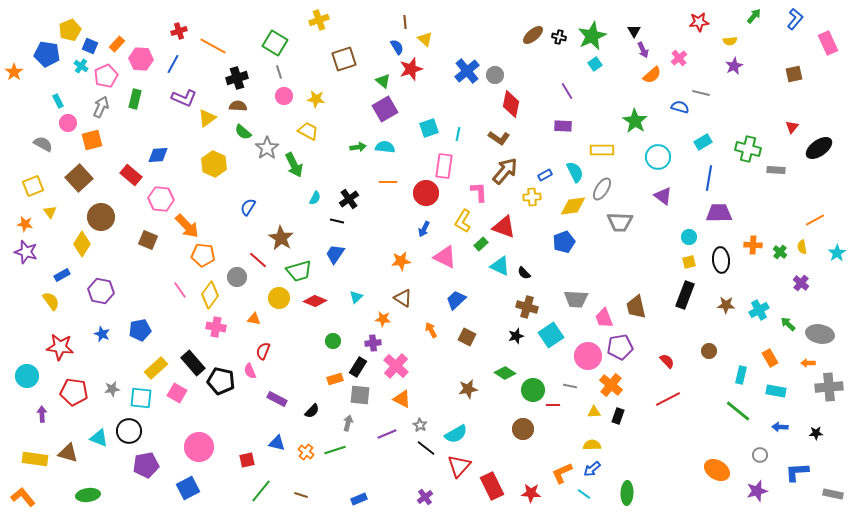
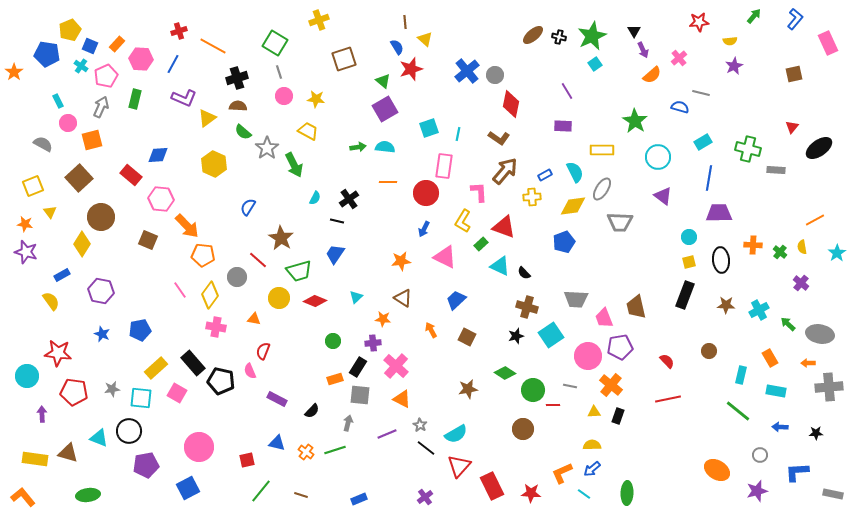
red star at (60, 347): moved 2 px left, 6 px down
red line at (668, 399): rotated 15 degrees clockwise
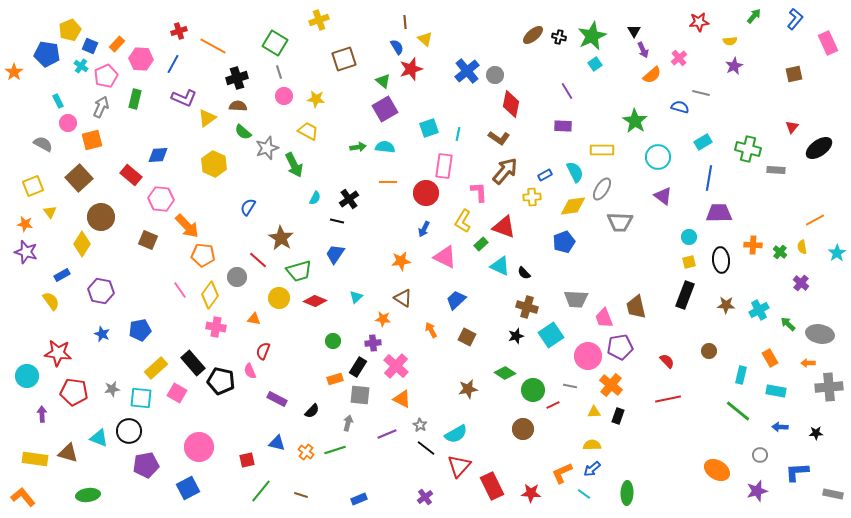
gray star at (267, 148): rotated 15 degrees clockwise
red line at (553, 405): rotated 24 degrees counterclockwise
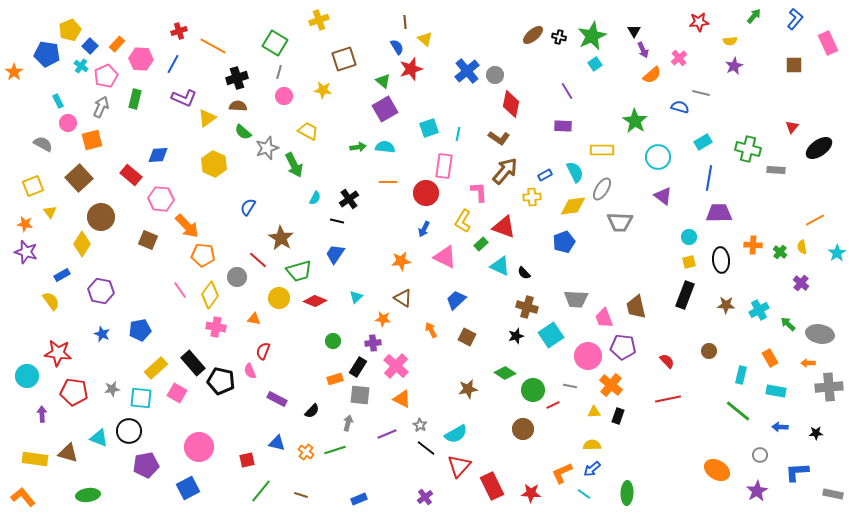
blue square at (90, 46): rotated 21 degrees clockwise
gray line at (279, 72): rotated 32 degrees clockwise
brown square at (794, 74): moved 9 px up; rotated 12 degrees clockwise
yellow star at (316, 99): moved 7 px right, 9 px up
purple pentagon at (620, 347): moved 3 px right; rotated 15 degrees clockwise
purple star at (757, 491): rotated 15 degrees counterclockwise
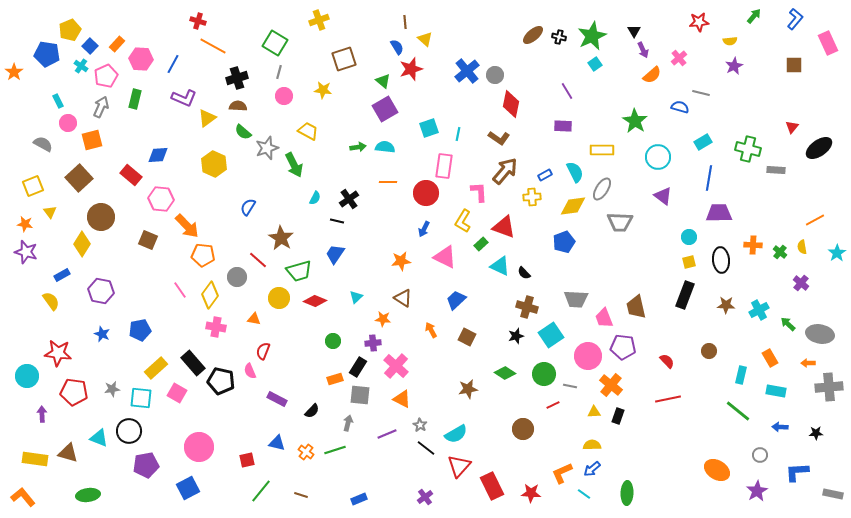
red cross at (179, 31): moved 19 px right, 10 px up; rotated 35 degrees clockwise
green circle at (533, 390): moved 11 px right, 16 px up
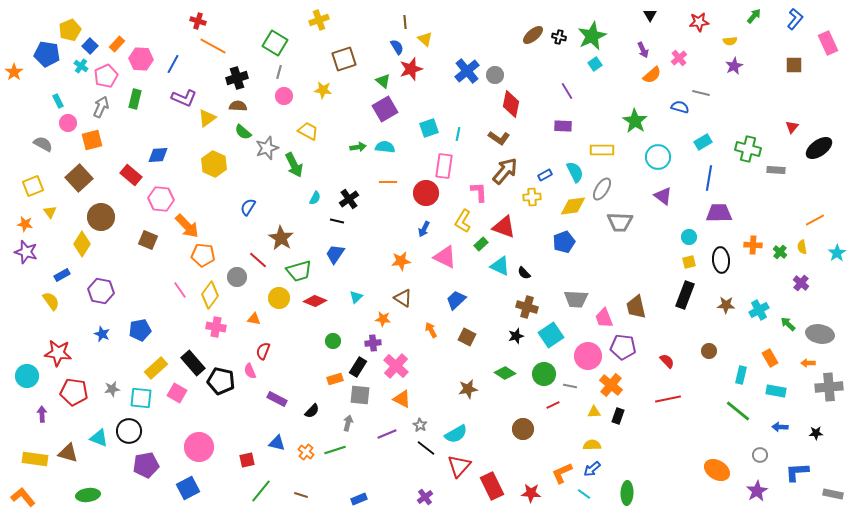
black triangle at (634, 31): moved 16 px right, 16 px up
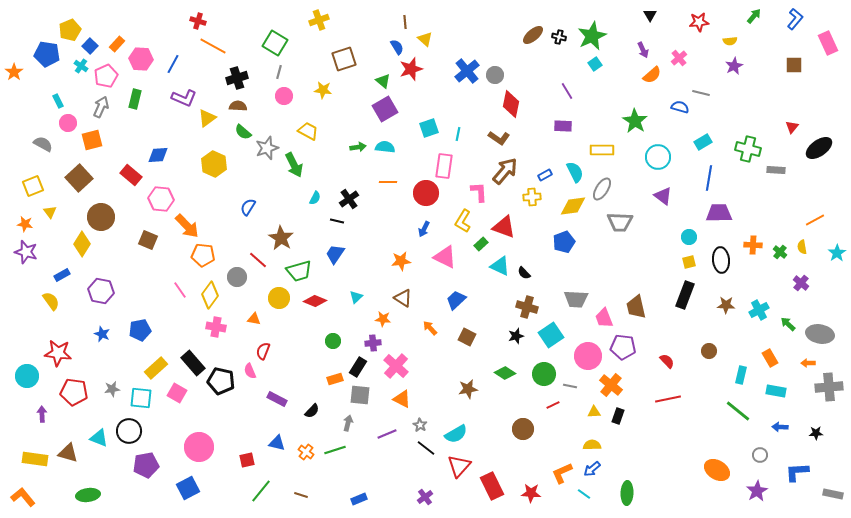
orange arrow at (431, 330): moved 1 px left, 2 px up; rotated 14 degrees counterclockwise
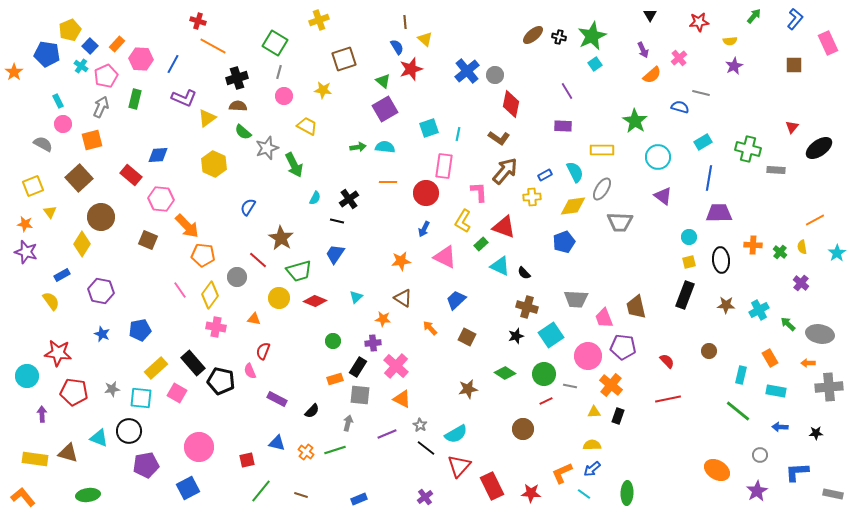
pink circle at (68, 123): moved 5 px left, 1 px down
yellow trapezoid at (308, 131): moved 1 px left, 5 px up
red line at (553, 405): moved 7 px left, 4 px up
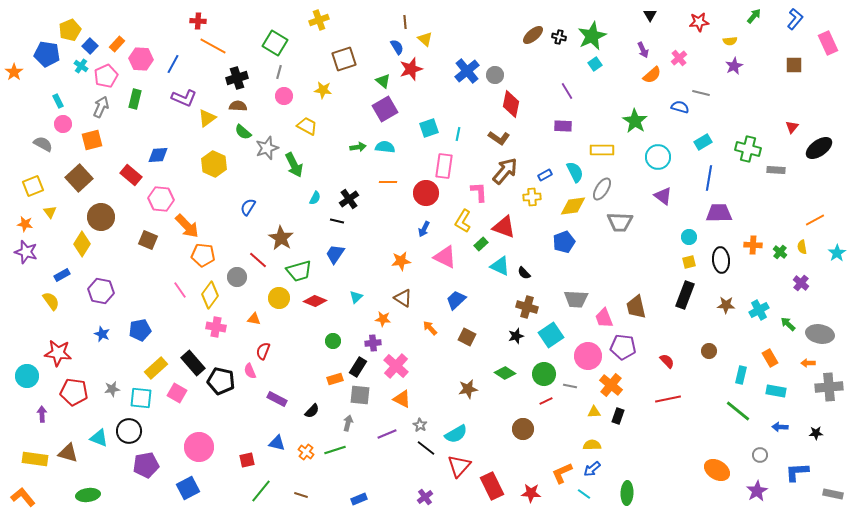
red cross at (198, 21): rotated 14 degrees counterclockwise
